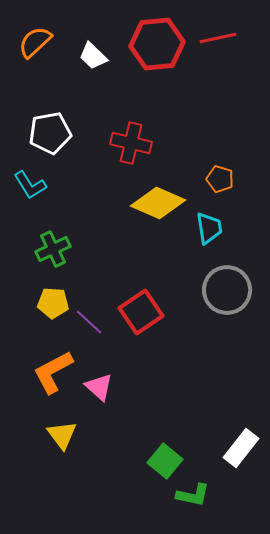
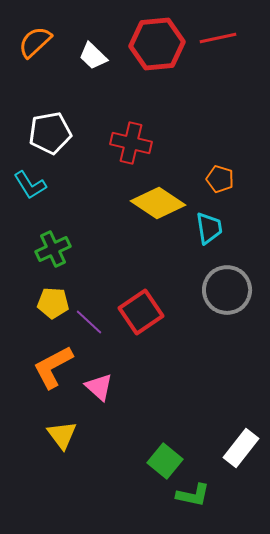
yellow diamond: rotated 10 degrees clockwise
orange L-shape: moved 5 px up
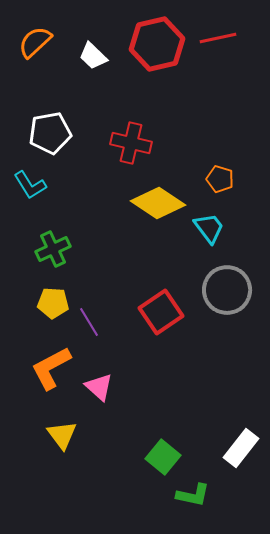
red hexagon: rotated 8 degrees counterclockwise
cyan trapezoid: rotated 28 degrees counterclockwise
red square: moved 20 px right
purple line: rotated 16 degrees clockwise
orange L-shape: moved 2 px left, 1 px down
green square: moved 2 px left, 4 px up
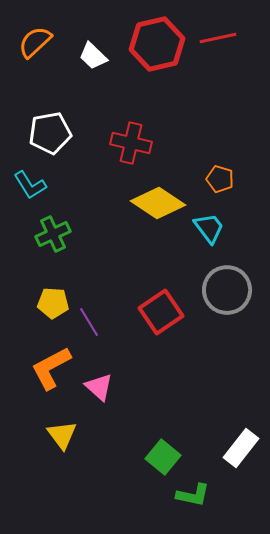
green cross: moved 15 px up
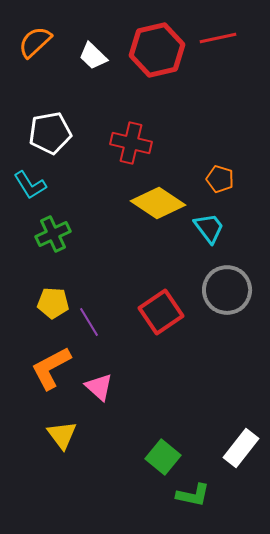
red hexagon: moved 6 px down
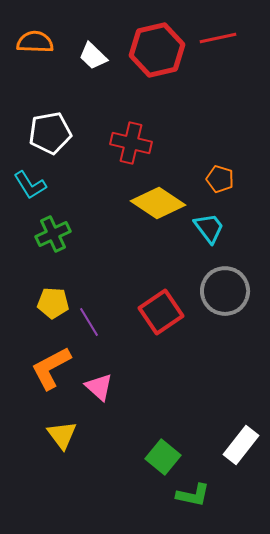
orange semicircle: rotated 45 degrees clockwise
gray circle: moved 2 px left, 1 px down
white rectangle: moved 3 px up
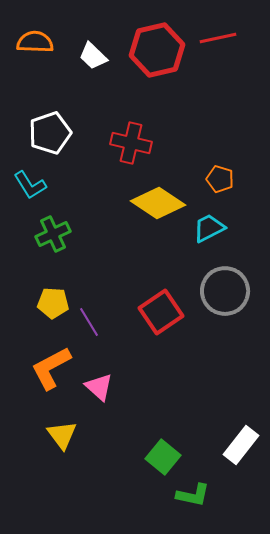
white pentagon: rotated 9 degrees counterclockwise
cyan trapezoid: rotated 80 degrees counterclockwise
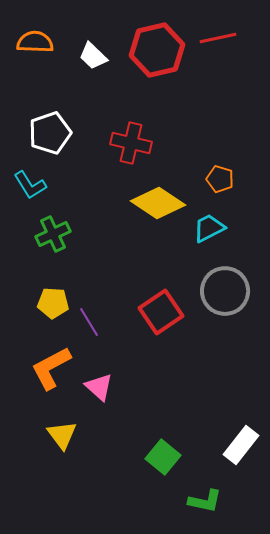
green L-shape: moved 12 px right, 6 px down
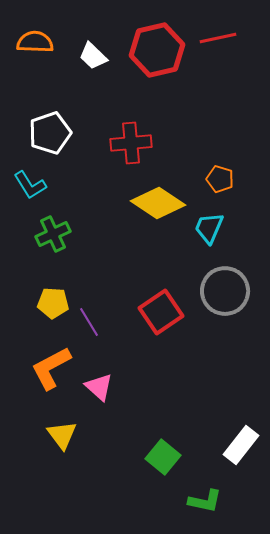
red cross: rotated 18 degrees counterclockwise
cyan trapezoid: rotated 40 degrees counterclockwise
